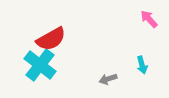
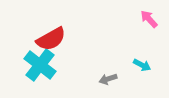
cyan arrow: rotated 48 degrees counterclockwise
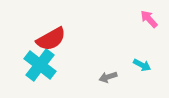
gray arrow: moved 2 px up
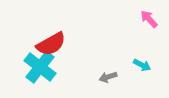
red semicircle: moved 5 px down
cyan cross: moved 2 px down
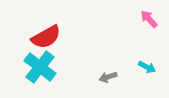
red semicircle: moved 5 px left, 7 px up
cyan arrow: moved 5 px right, 2 px down
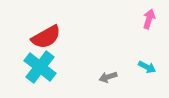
pink arrow: rotated 60 degrees clockwise
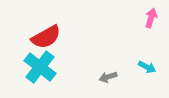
pink arrow: moved 2 px right, 1 px up
